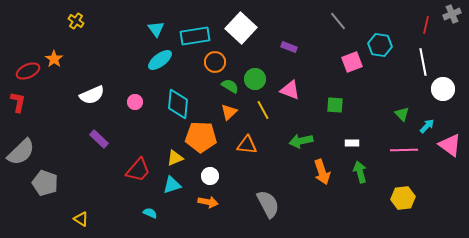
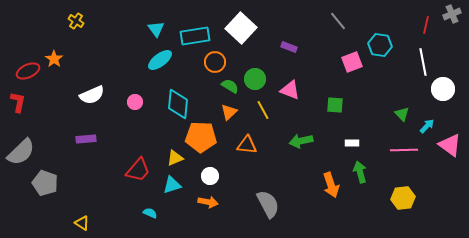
purple rectangle at (99, 139): moved 13 px left; rotated 48 degrees counterclockwise
orange arrow at (322, 172): moved 9 px right, 13 px down
yellow triangle at (81, 219): moved 1 px right, 4 px down
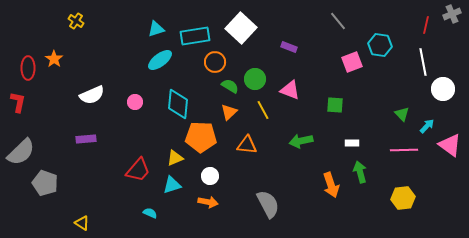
cyan triangle at (156, 29): rotated 48 degrees clockwise
red ellipse at (28, 71): moved 3 px up; rotated 65 degrees counterclockwise
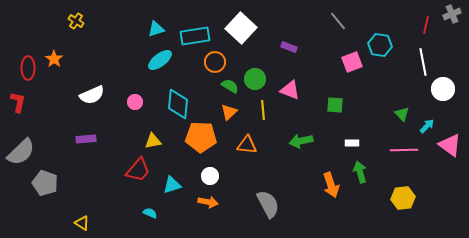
yellow line at (263, 110): rotated 24 degrees clockwise
yellow triangle at (175, 158): moved 22 px left, 17 px up; rotated 12 degrees clockwise
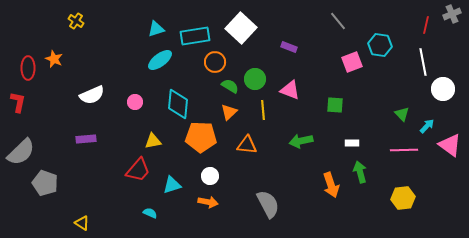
orange star at (54, 59): rotated 12 degrees counterclockwise
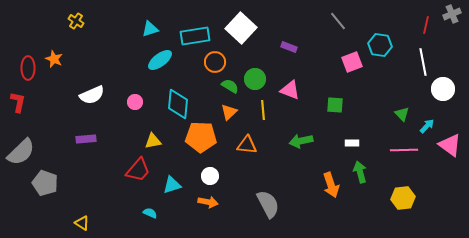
cyan triangle at (156, 29): moved 6 px left
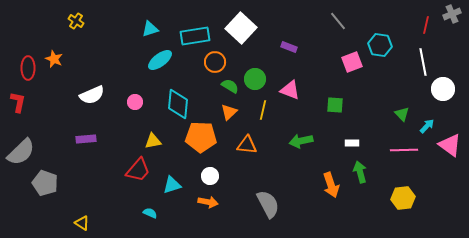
yellow line at (263, 110): rotated 18 degrees clockwise
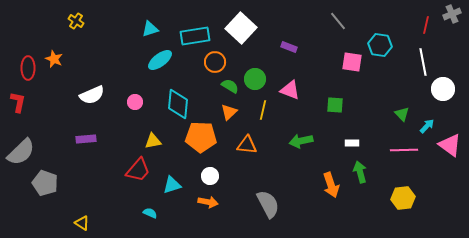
pink square at (352, 62): rotated 30 degrees clockwise
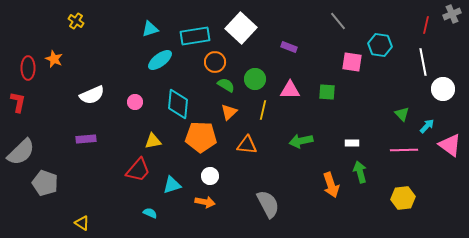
green semicircle at (230, 86): moved 4 px left, 1 px up
pink triangle at (290, 90): rotated 20 degrees counterclockwise
green square at (335, 105): moved 8 px left, 13 px up
orange arrow at (208, 202): moved 3 px left
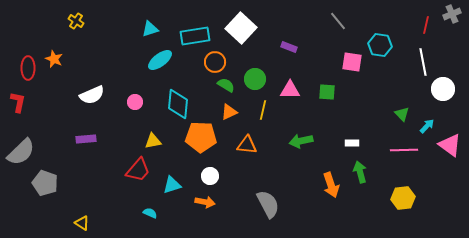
orange triangle at (229, 112): rotated 18 degrees clockwise
